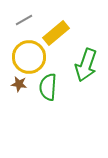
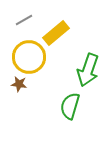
green arrow: moved 2 px right, 5 px down
green semicircle: moved 22 px right, 19 px down; rotated 12 degrees clockwise
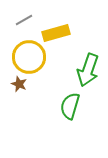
yellow rectangle: rotated 24 degrees clockwise
brown star: rotated 14 degrees clockwise
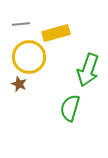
gray line: moved 3 px left, 4 px down; rotated 24 degrees clockwise
green semicircle: moved 2 px down
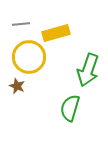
brown star: moved 2 px left, 2 px down
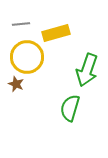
yellow circle: moved 2 px left
green arrow: moved 1 px left
brown star: moved 1 px left, 2 px up
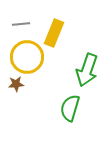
yellow rectangle: moved 2 px left; rotated 52 degrees counterclockwise
brown star: rotated 28 degrees counterclockwise
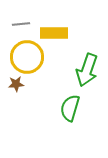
yellow rectangle: rotated 68 degrees clockwise
